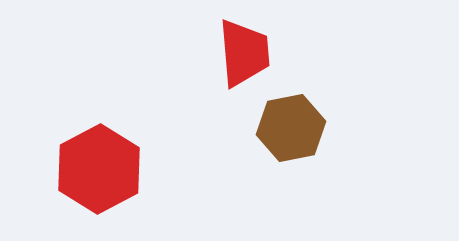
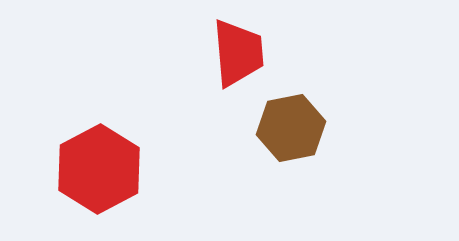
red trapezoid: moved 6 px left
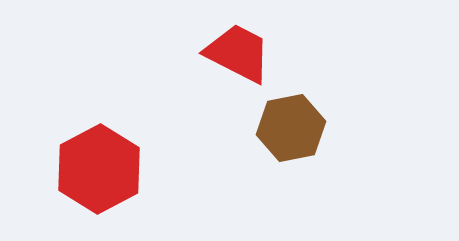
red trapezoid: rotated 58 degrees counterclockwise
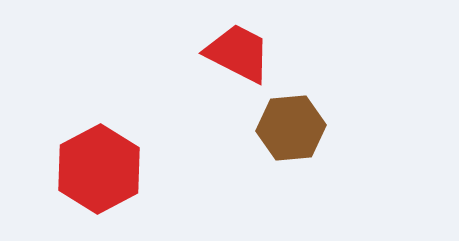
brown hexagon: rotated 6 degrees clockwise
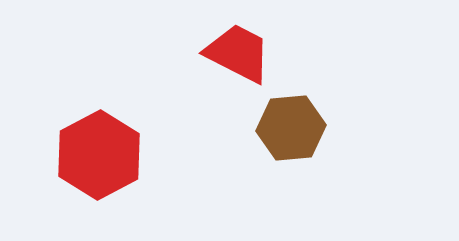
red hexagon: moved 14 px up
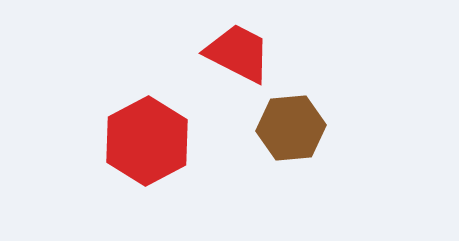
red hexagon: moved 48 px right, 14 px up
